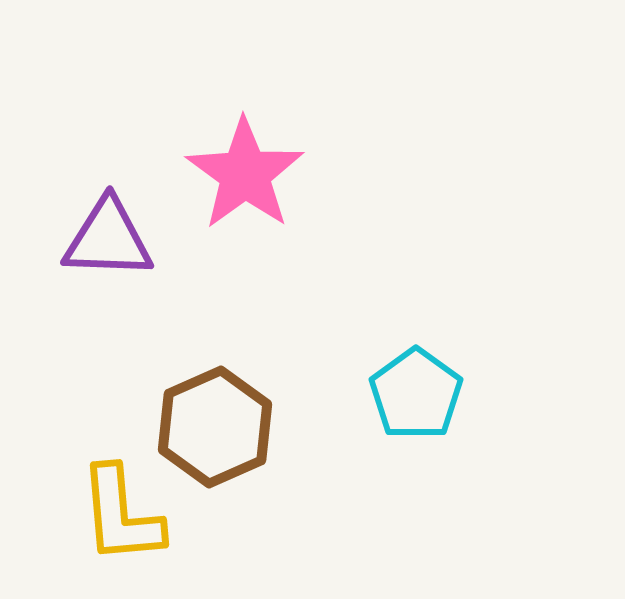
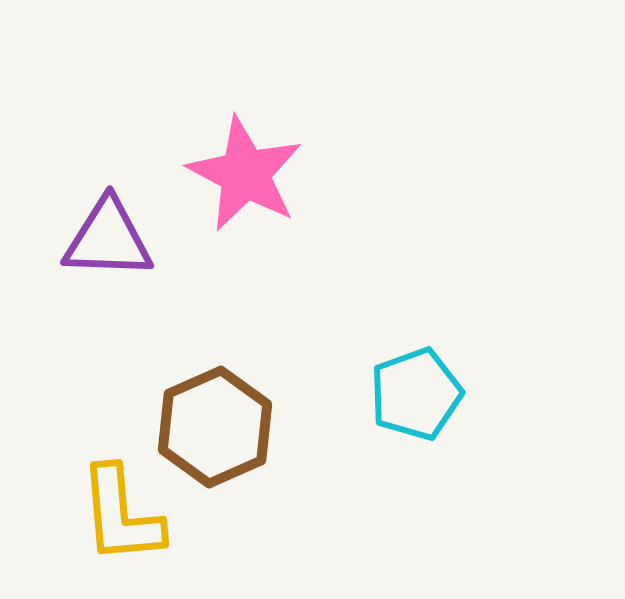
pink star: rotated 8 degrees counterclockwise
cyan pentagon: rotated 16 degrees clockwise
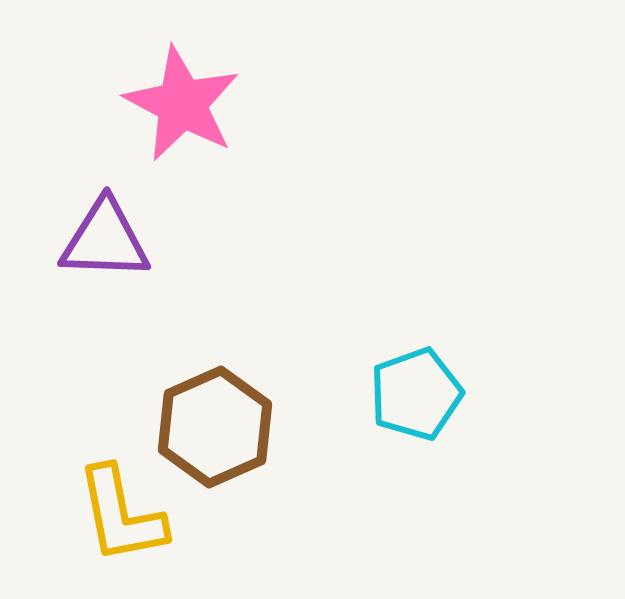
pink star: moved 63 px left, 70 px up
purple triangle: moved 3 px left, 1 px down
yellow L-shape: rotated 6 degrees counterclockwise
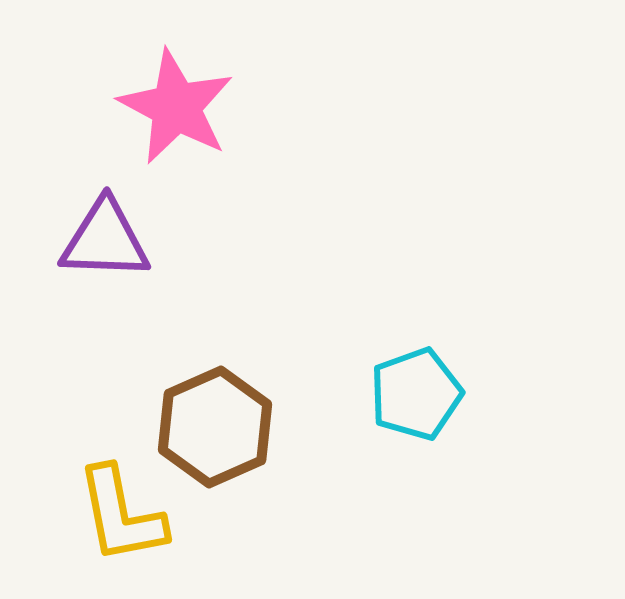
pink star: moved 6 px left, 3 px down
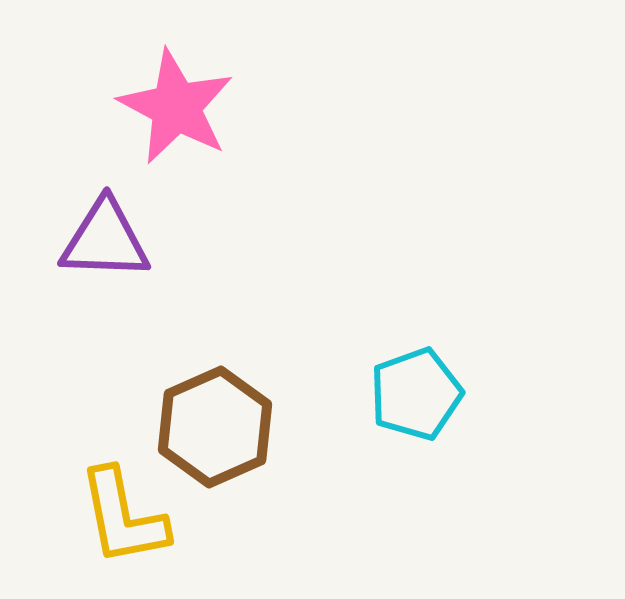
yellow L-shape: moved 2 px right, 2 px down
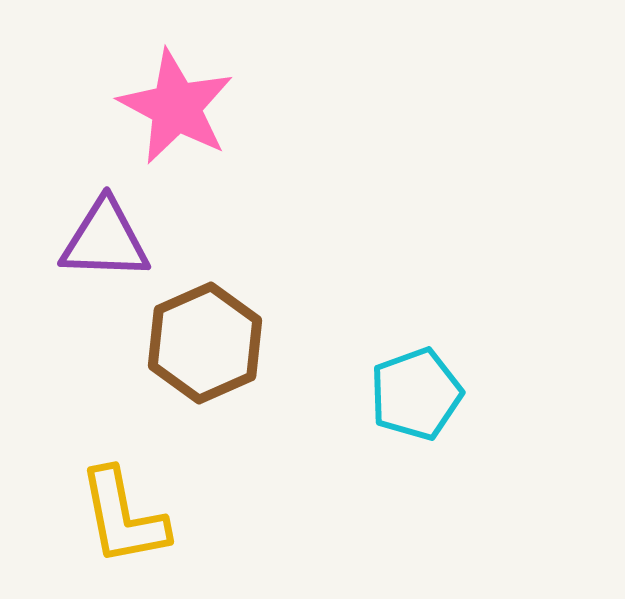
brown hexagon: moved 10 px left, 84 px up
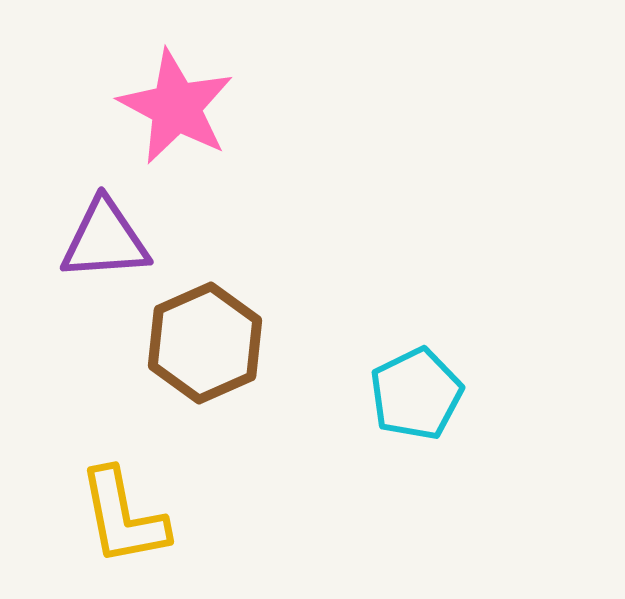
purple triangle: rotated 6 degrees counterclockwise
cyan pentagon: rotated 6 degrees counterclockwise
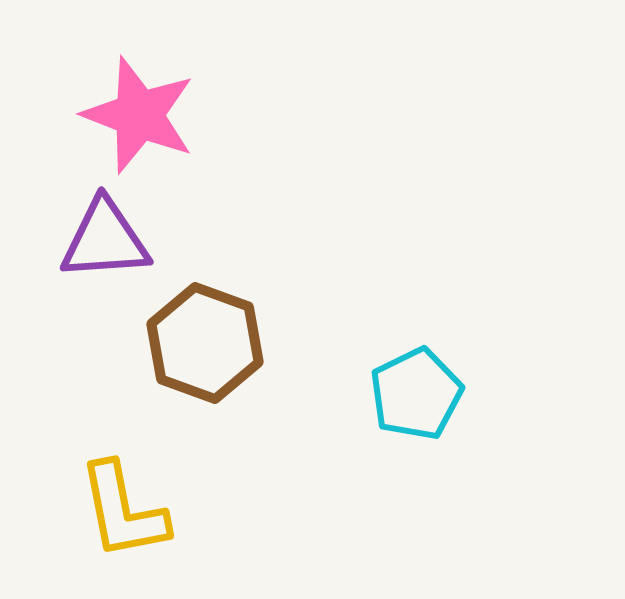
pink star: moved 37 px left, 8 px down; rotated 7 degrees counterclockwise
brown hexagon: rotated 16 degrees counterclockwise
yellow L-shape: moved 6 px up
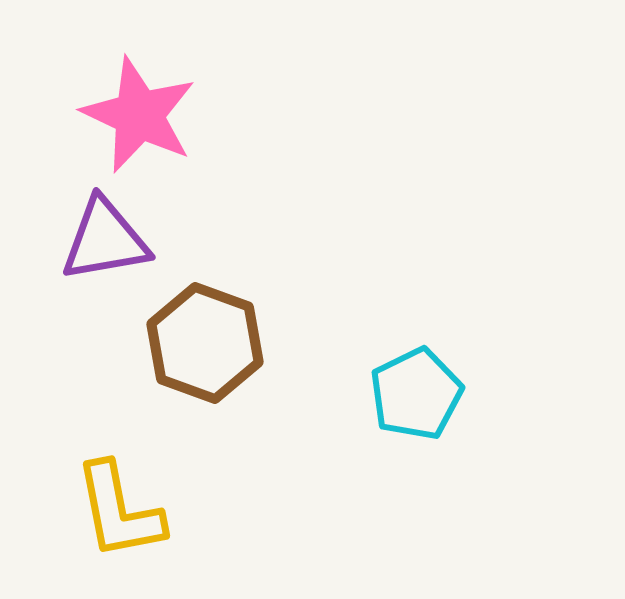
pink star: rotated 4 degrees clockwise
purple triangle: rotated 6 degrees counterclockwise
yellow L-shape: moved 4 px left
